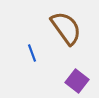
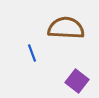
brown semicircle: rotated 51 degrees counterclockwise
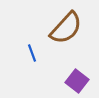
brown semicircle: rotated 129 degrees clockwise
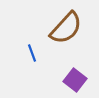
purple square: moved 2 px left, 1 px up
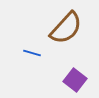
blue line: rotated 54 degrees counterclockwise
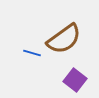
brown semicircle: moved 2 px left, 11 px down; rotated 12 degrees clockwise
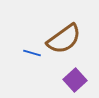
purple square: rotated 10 degrees clockwise
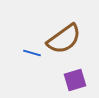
purple square: rotated 25 degrees clockwise
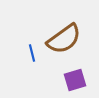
blue line: rotated 60 degrees clockwise
